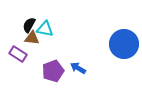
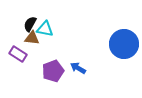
black semicircle: moved 1 px right, 1 px up
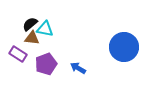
black semicircle: rotated 21 degrees clockwise
blue circle: moved 3 px down
purple pentagon: moved 7 px left, 7 px up
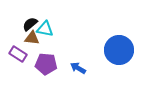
blue circle: moved 5 px left, 3 px down
purple pentagon: rotated 25 degrees clockwise
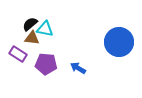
blue circle: moved 8 px up
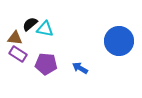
brown triangle: moved 17 px left
blue circle: moved 1 px up
blue arrow: moved 2 px right
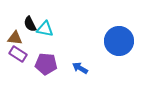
black semicircle: rotated 77 degrees counterclockwise
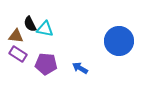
brown triangle: moved 1 px right, 2 px up
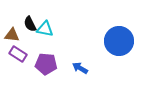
brown triangle: moved 4 px left, 1 px up
